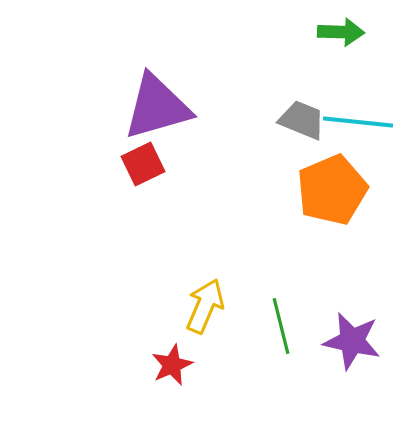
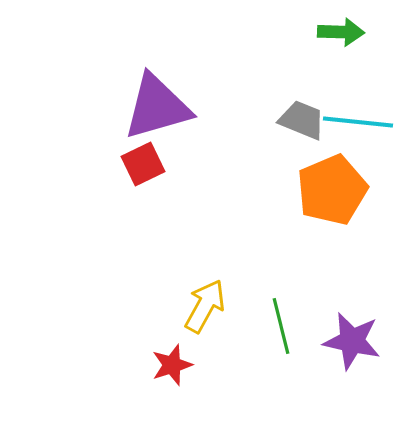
yellow arrow: rotated 6 degrees clockwise
red star: rotated 6 degrees clockwise
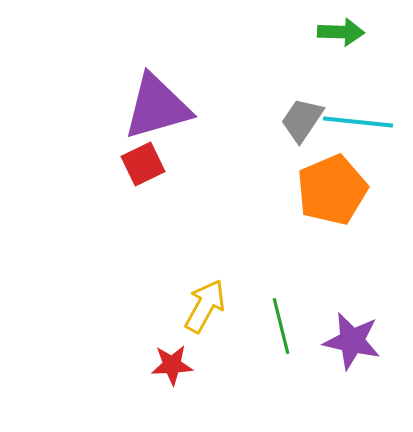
gray trapezoid: rotated 78 degrees counterclockwise
red star: rotated 15 degrees clockwise
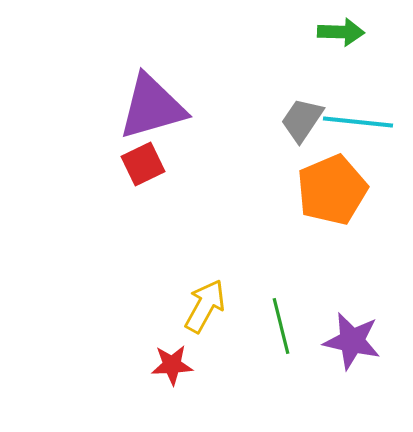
purple triangle: moved 5 px left
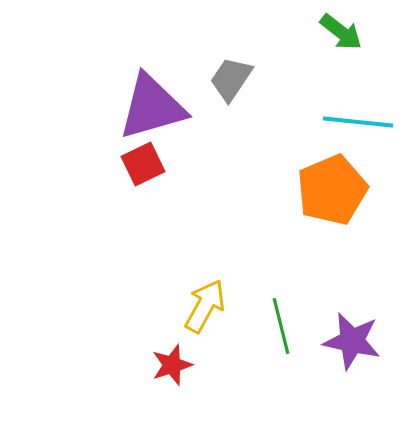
green arrow: rotated 36 degrees clockwise
gray trapezoid: moved 71 px left, 41 px up
red star: rotated 15 degrees counterclockwise
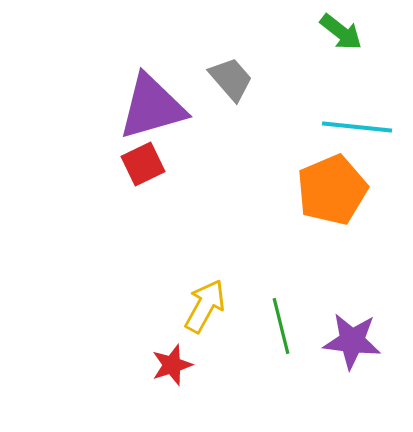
gray trapezoid: rotated 105 degrees clockwise
cyan line: moved 1 px left, 5 px down
purple star: rotated 6 degrees counterclockwise
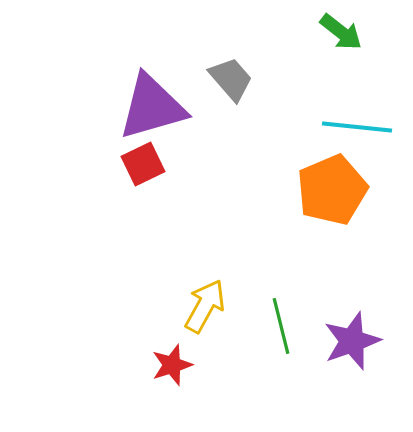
purple star: rotated 26 degrees counterclockwise
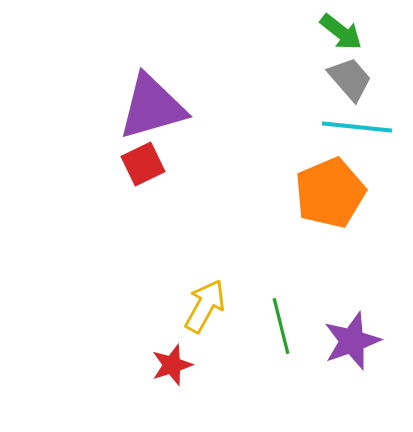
gray trapezoid: moved 119 px right
orange pentagon: moved 2 px left, 3 px down
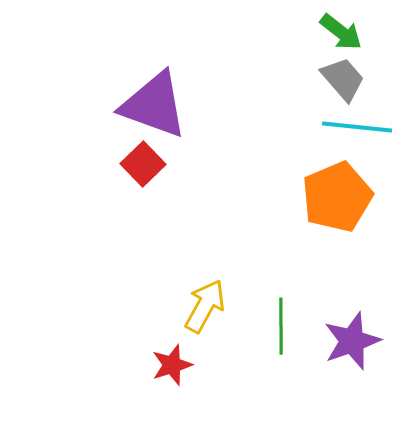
gray trapezoid: moved 7 px left
purple triangle: moved 2 px right, 2 px up; rotated 36 degrees clockwise
red square: rotated 18 degrees counterclockwise
orange pentagon: moved 7 px right, 4 px down
green line: rotated 14 degrees clockwise
